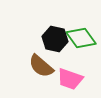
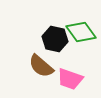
green diamond: moved 6 px up
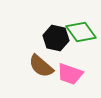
black hexagon: moved 1 px right, 1 px up
pink trapezoid: moved 5 px up
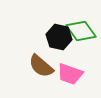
green diamond: moved 1 px up
black hexagon: moved 3 px right, 1 px up
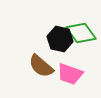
green diamond: moved 2 px down
black hexagon: moved 1 px right, 2 px down
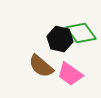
pink trapezoid: rotated 16 degrees clockwise
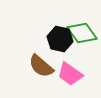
green diamond: moved 1 px right
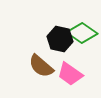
green diamond: rotated 20 degrees counterclockwise
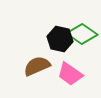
green diamond: moved 1 px down
brown semicircle: moved 4 px left; rotated 116 degrees clockwise
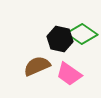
pink trapezoid: moved 1 px left
